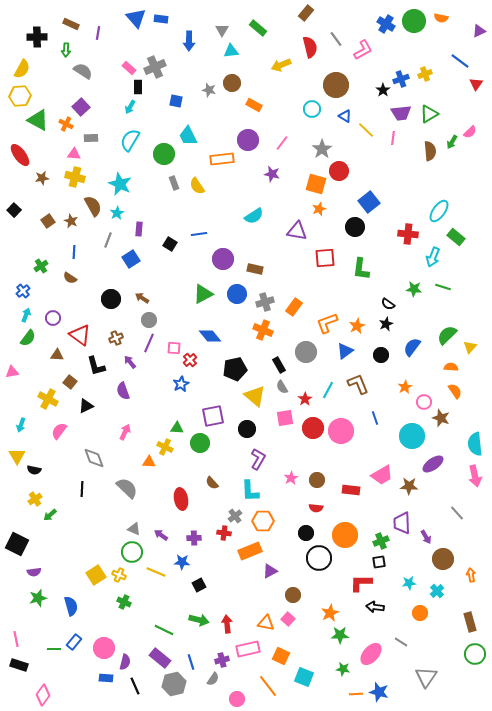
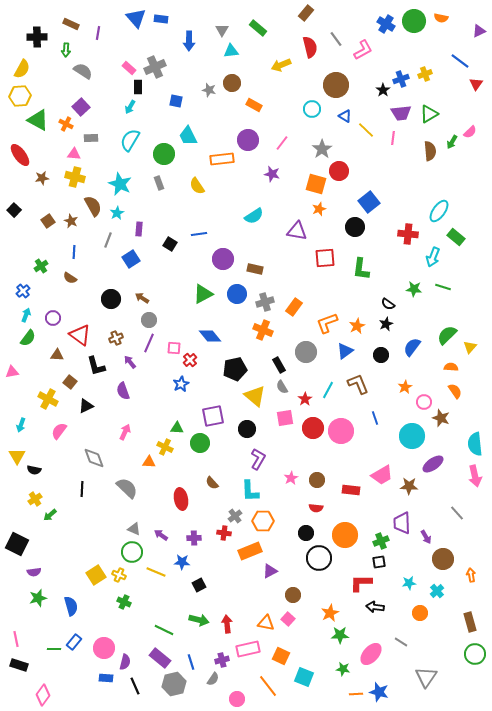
gray rectangle at (174, 183): moved 15 px left
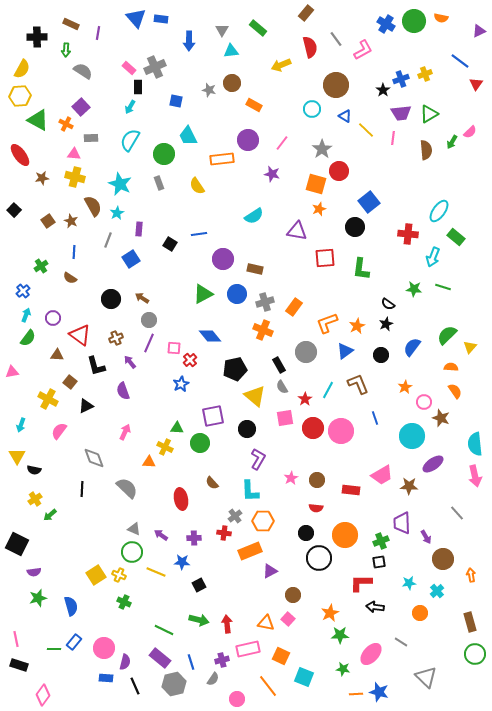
brown semicircle at (430, 151): moved 4 px left, 1 px up
gray triangle at (426, 677): rotated 20 degrees counterclockwise
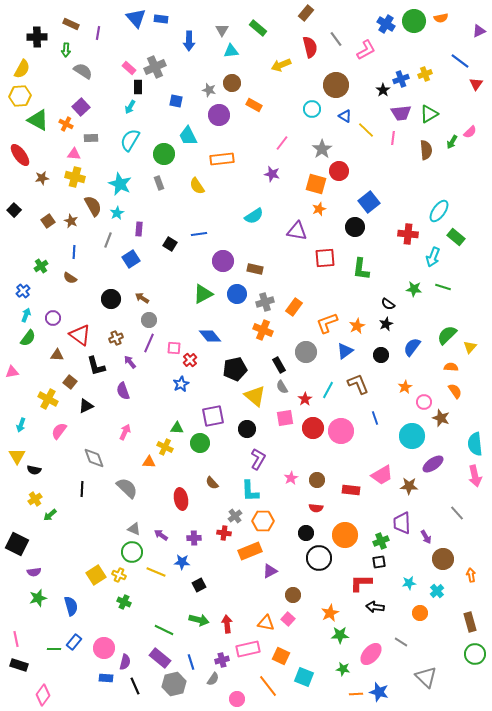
orange semicircle at (441, 18): rotated 24 degrees counterclockwise
pink L-shape at (363, 50): moved 3 px right
purple circle at (248, 140): moved 29 px left, 25 px up
purple circle at (223, 259): moved 2 px down
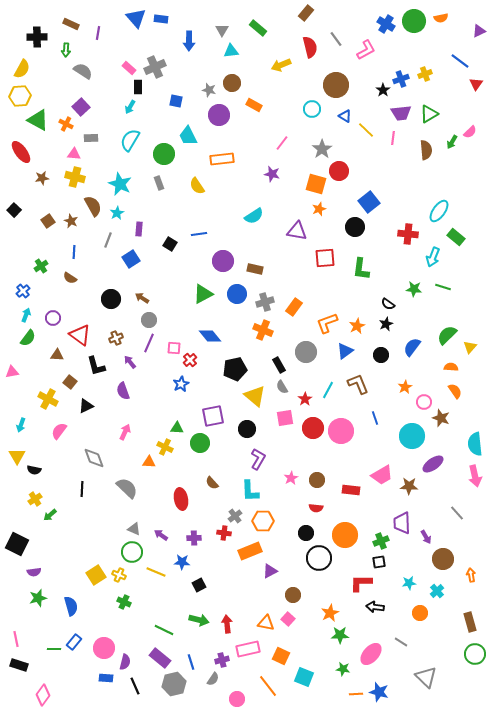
red ellipse at (20, 155): moved 1 px right, 3 px up
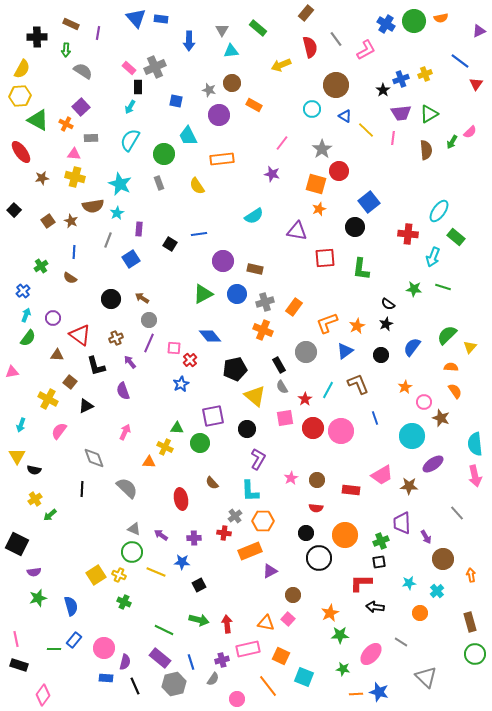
brown semicircle at (93, 206): rotated 110 degrees clockwise
blue rectangle at (74, 642): moved 2 px up
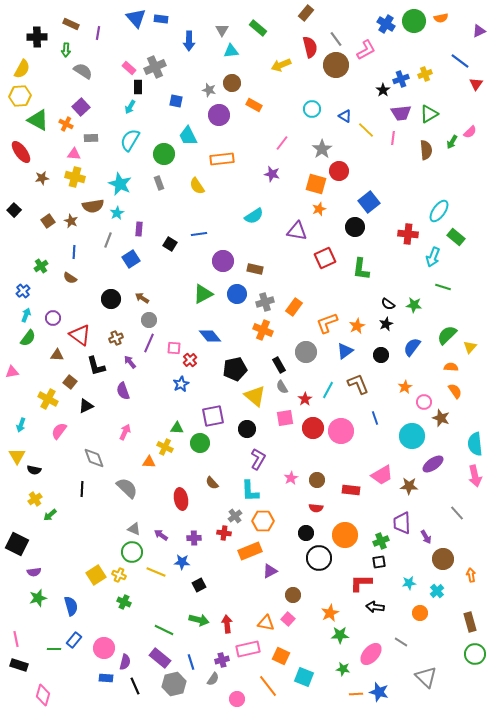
brown circle at (336, 85): moved 20 px up
red square at (325, 258): rotated 20 degrees counterclockwise
green star at (414, 289): moved 16 px down
pink diamond at (43, 695): rotated 20 degrees counterclockwise
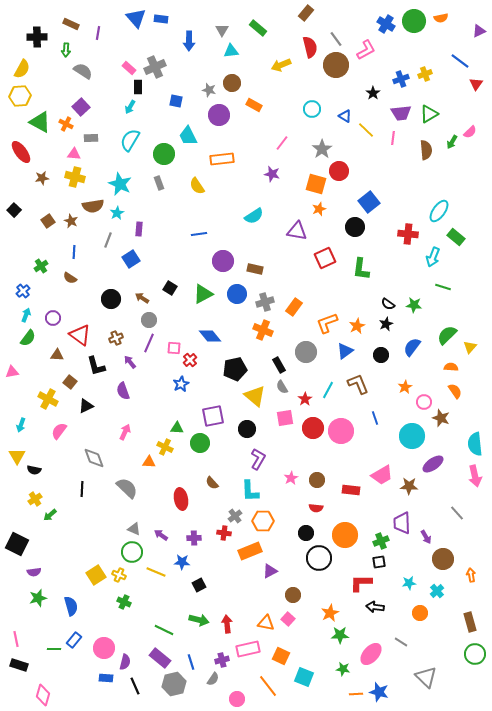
black star at (383, 90): moved 10 px left, 3 px down
green triangle at (38, 120): moved 2 px right, 2 px down
black square at (170, 244): moved 44 px down
